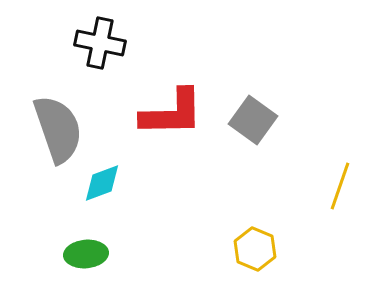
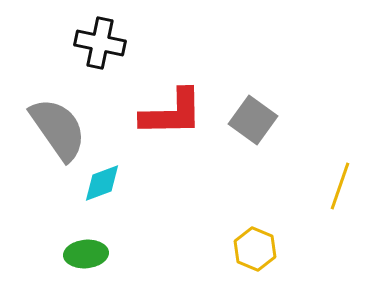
gray semicircle: rotated 16 degrees counterclockwise
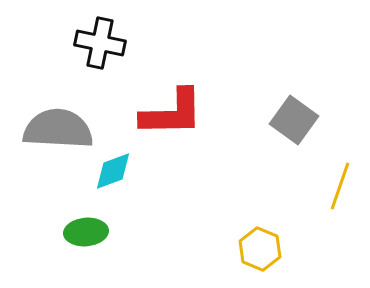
gray square: moved 41 px right
gray semicircle: rotated 52 degrees counterclockwise
cyan diamond: moved 11 px right, 12 px up
yellow hexagon: moved 5 px right
green ellipse: moved 22 px up
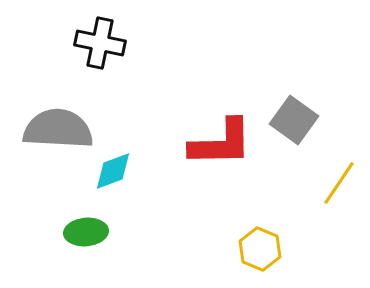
red L-shape: moved 49 px right, 30 px down
yellow line: moved 1 px left, 3 px up; rotated 15 degrees clockwise
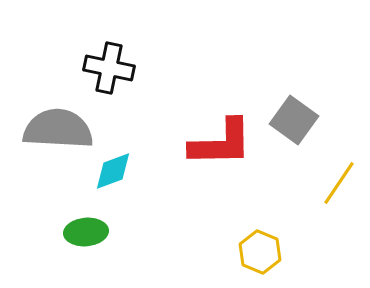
black cross: moved 9 px right, 25 px down
yellow hexagon: moved 3 px down
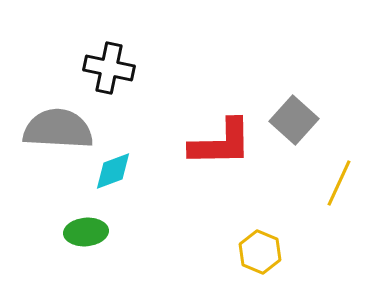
gray square: rotated 6 degrees clockwise
yellow line: rotated 9 degrees counterclockwise
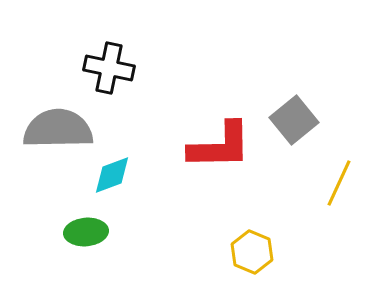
gray square: rotated 9 degrees clockwise
gray semicircle: rotated 4 degrees counterclockwise
red L-shape: moved 1 px left, 3 px down
cyan diamond: moved 1 px left, 4 px down
yellow hexagon: moved 8 px left
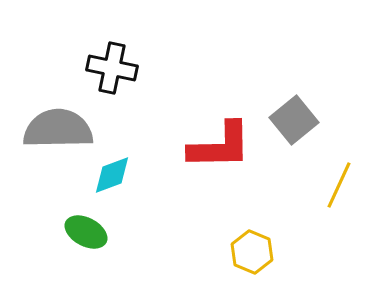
black cross: moved 3 px right
yellow line: moved 2 px down
green ellipse: rotated 33 degrees clockwise
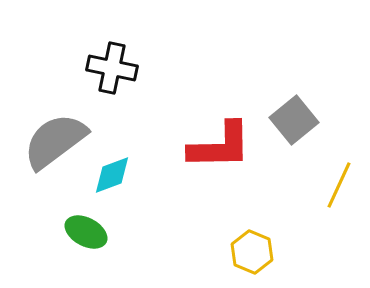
gray semicircle: moved 3 px left, 12 px down; rotated 36 degrees counterclockwise
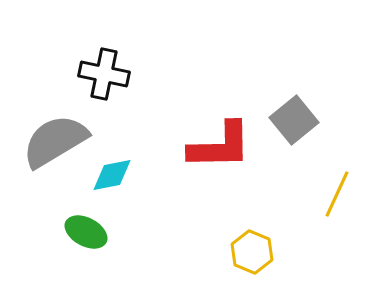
black cross: moved 8 px left, 6 px down
gray semicircle: rotated 6 degrees clockwise
cyan diamond: rotated 9 degrees clockwise
yellow line: moved 2 px left, 9 px down
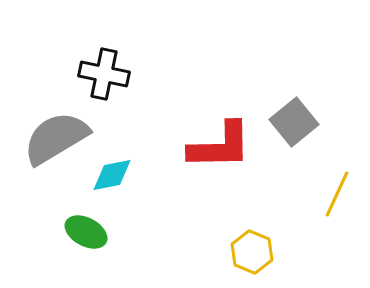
gray square: moved 2 px down
gray semicircle: moved 1 px right, 3 px up
